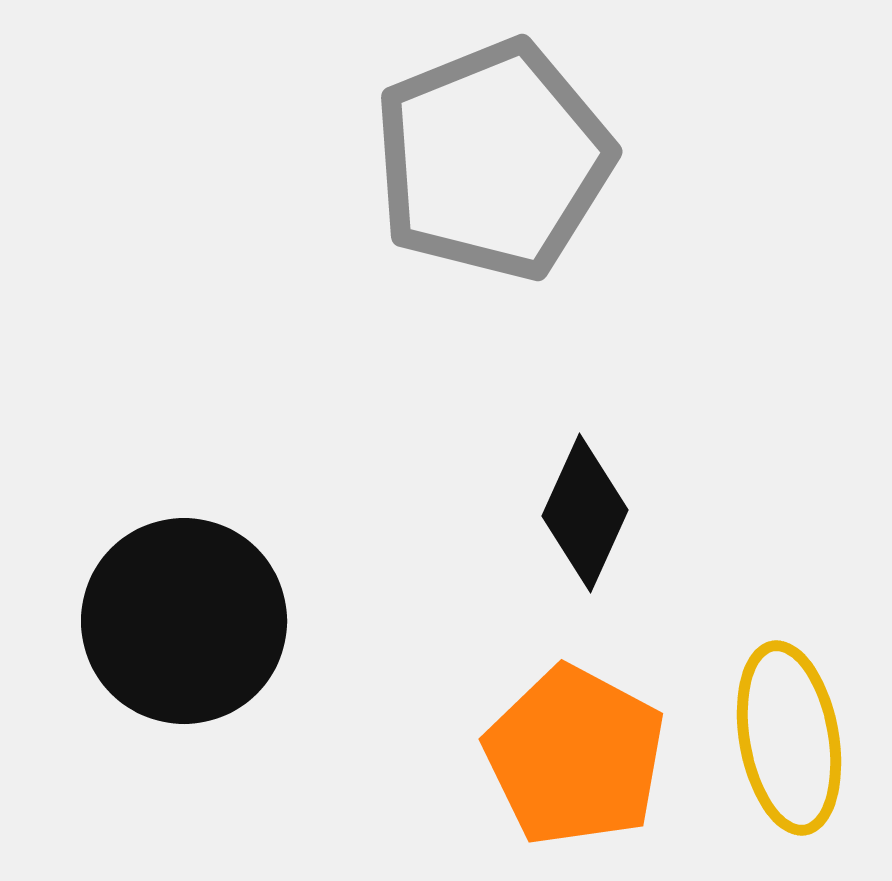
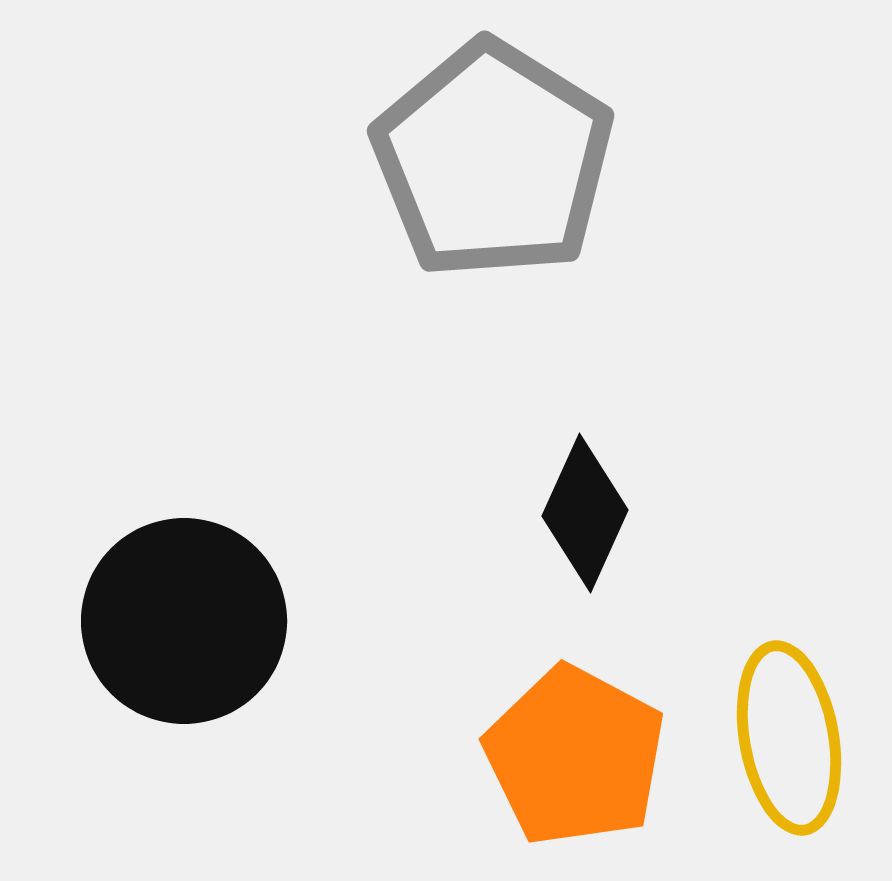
gray pentagon: rotated 18 degrees counterclockwise
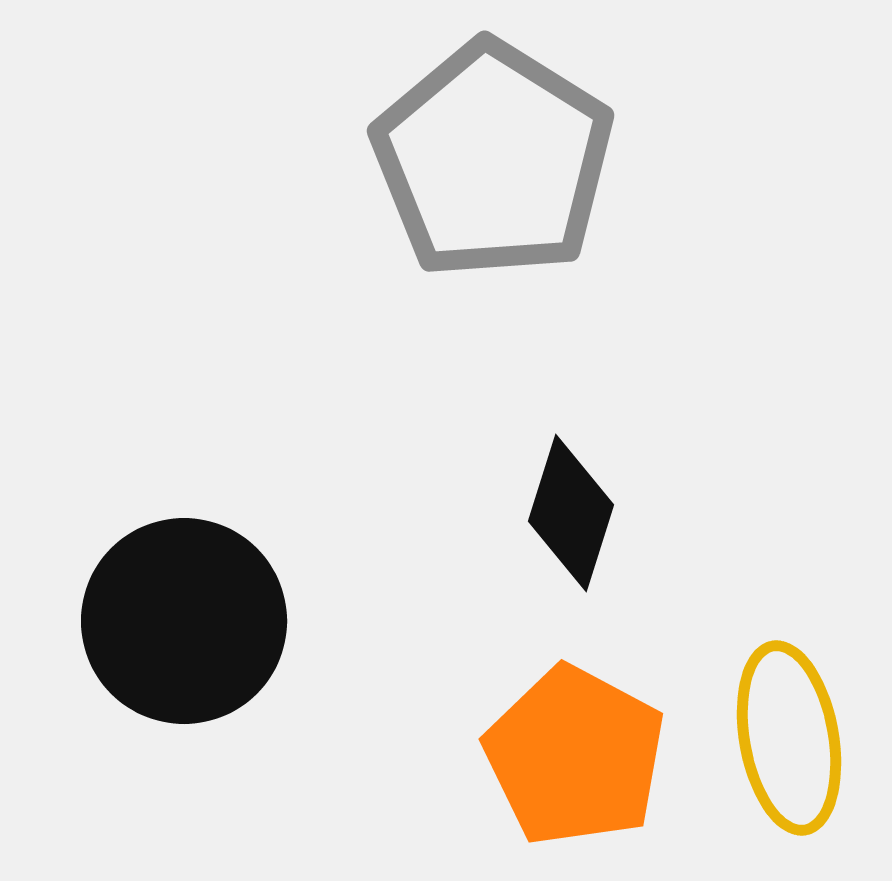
black diamond: moved 14 px left; rotated 7 degrees counterclockwise
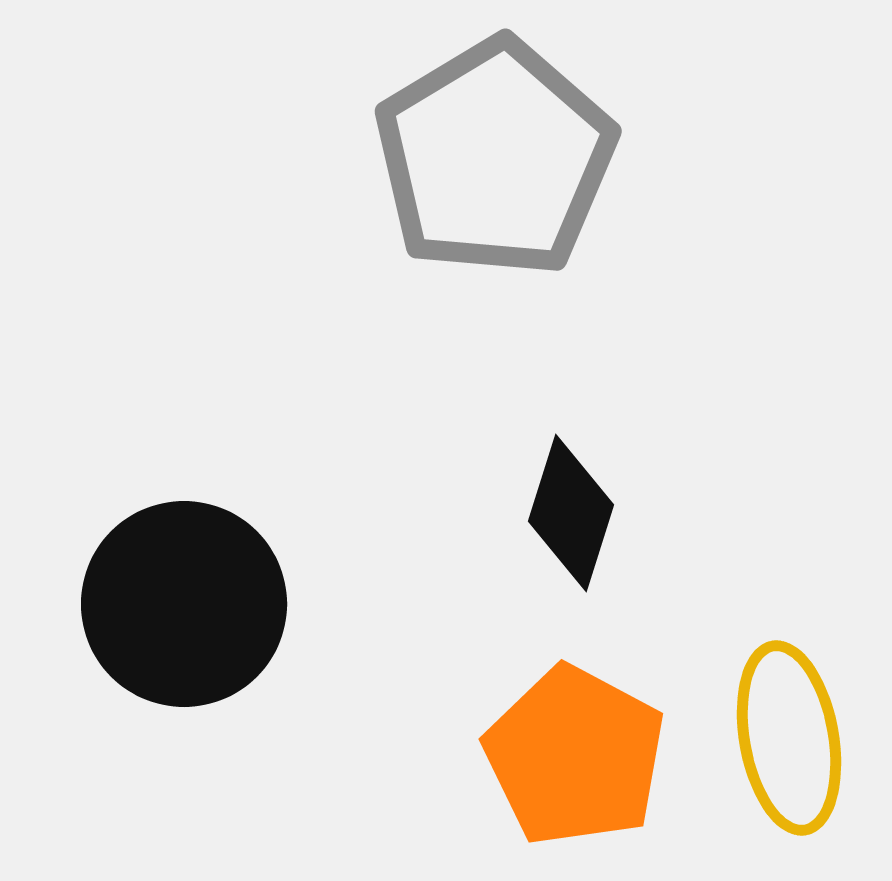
gray pentagon: moved 2 px right, 2 px up; rotated 9 degrees clockwise
black circle: moved 17 px up
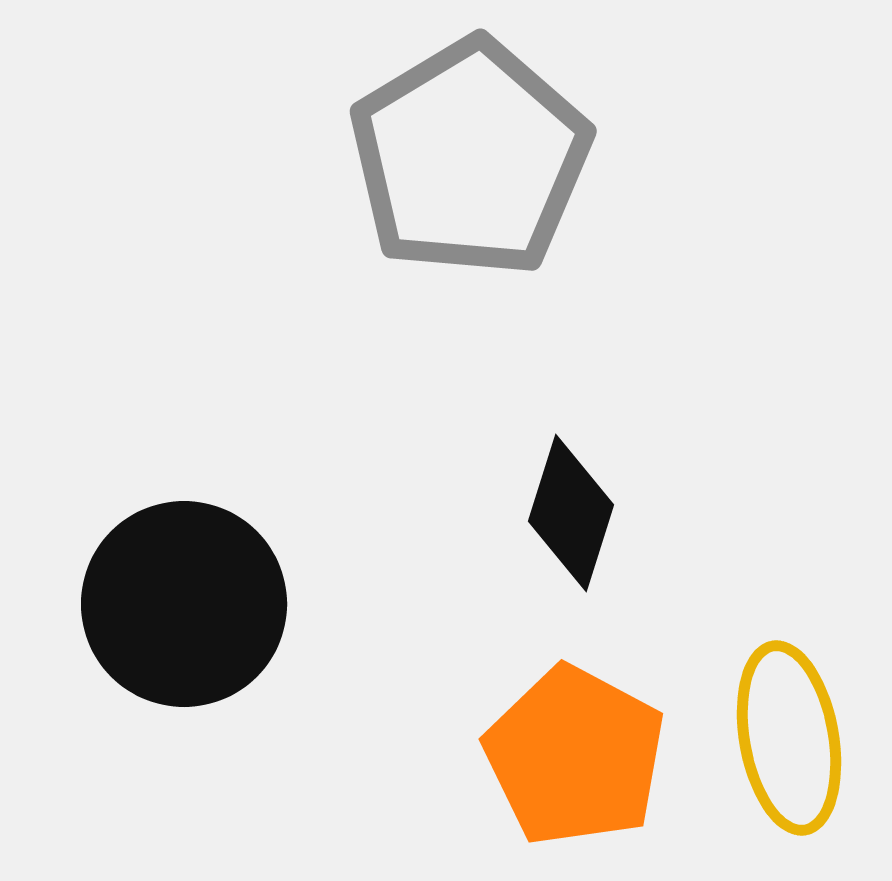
gray pentagon: moved 25 px left
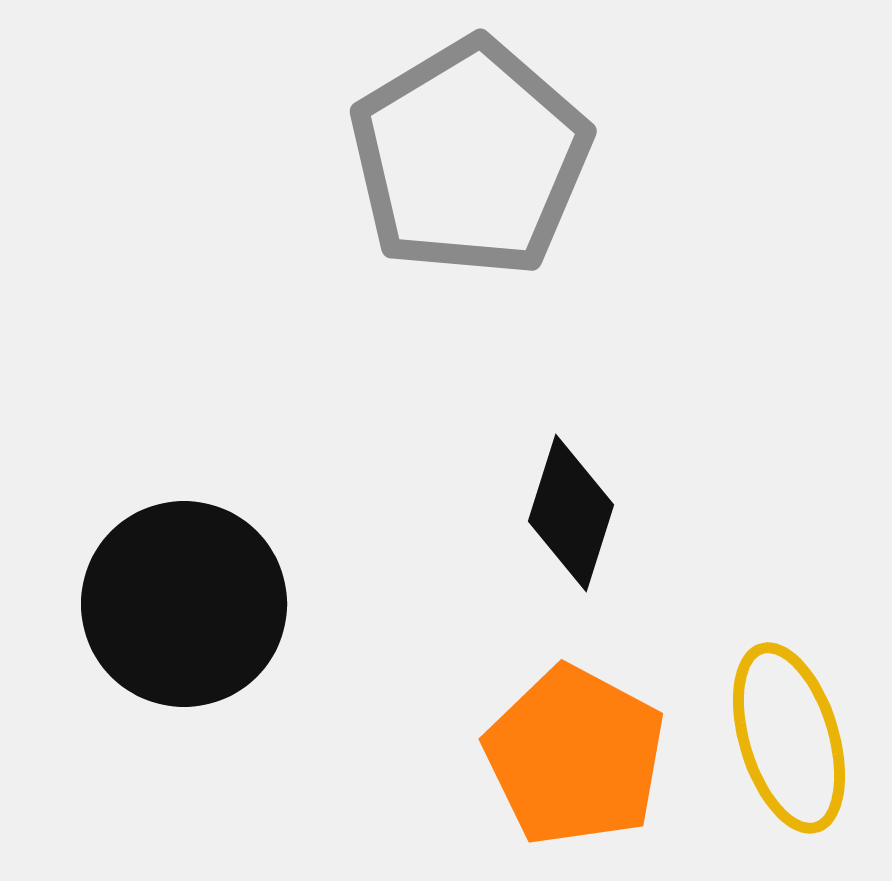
yellow ellipse: rotated 7 degrees counterclockwise
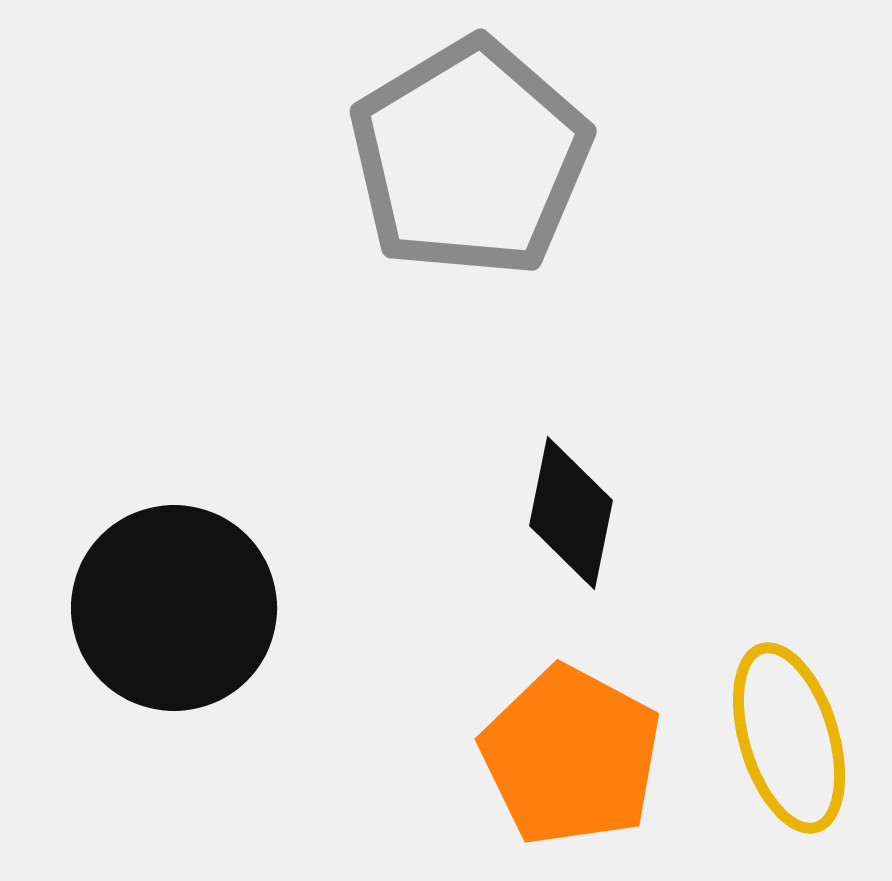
black diamond: rotated 6 degrees counterclockwise
black circle: moved 10 px left, 4 px down
orange pentagon: moved 4 px left
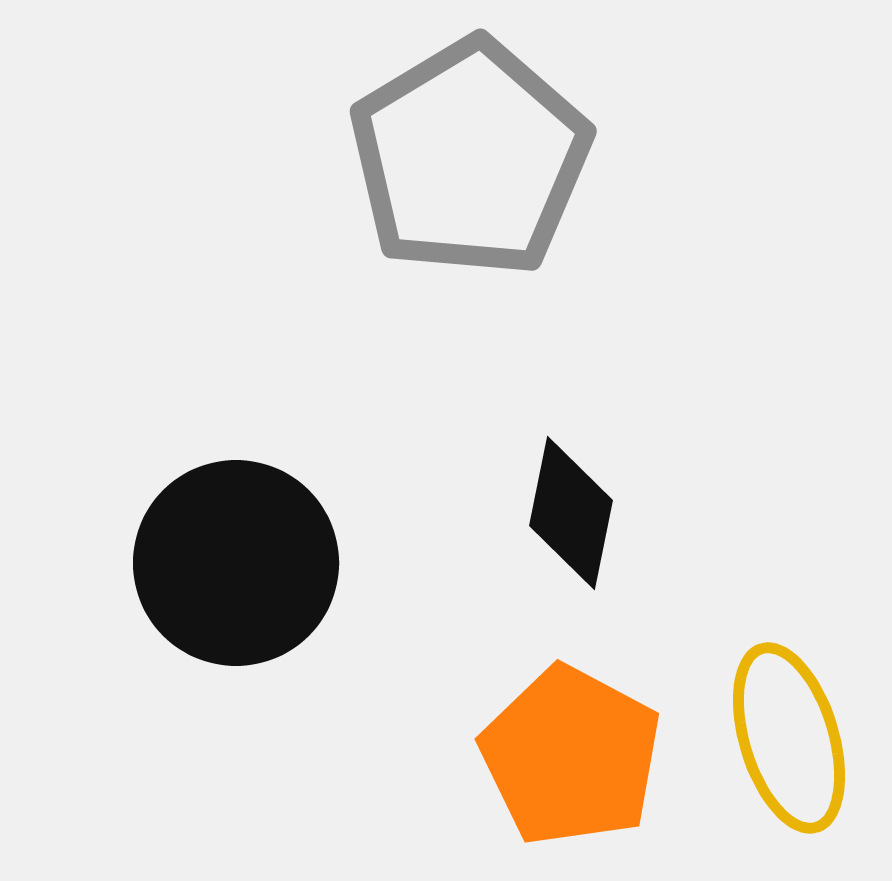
black circle: moved 62 px right, 45 px up
